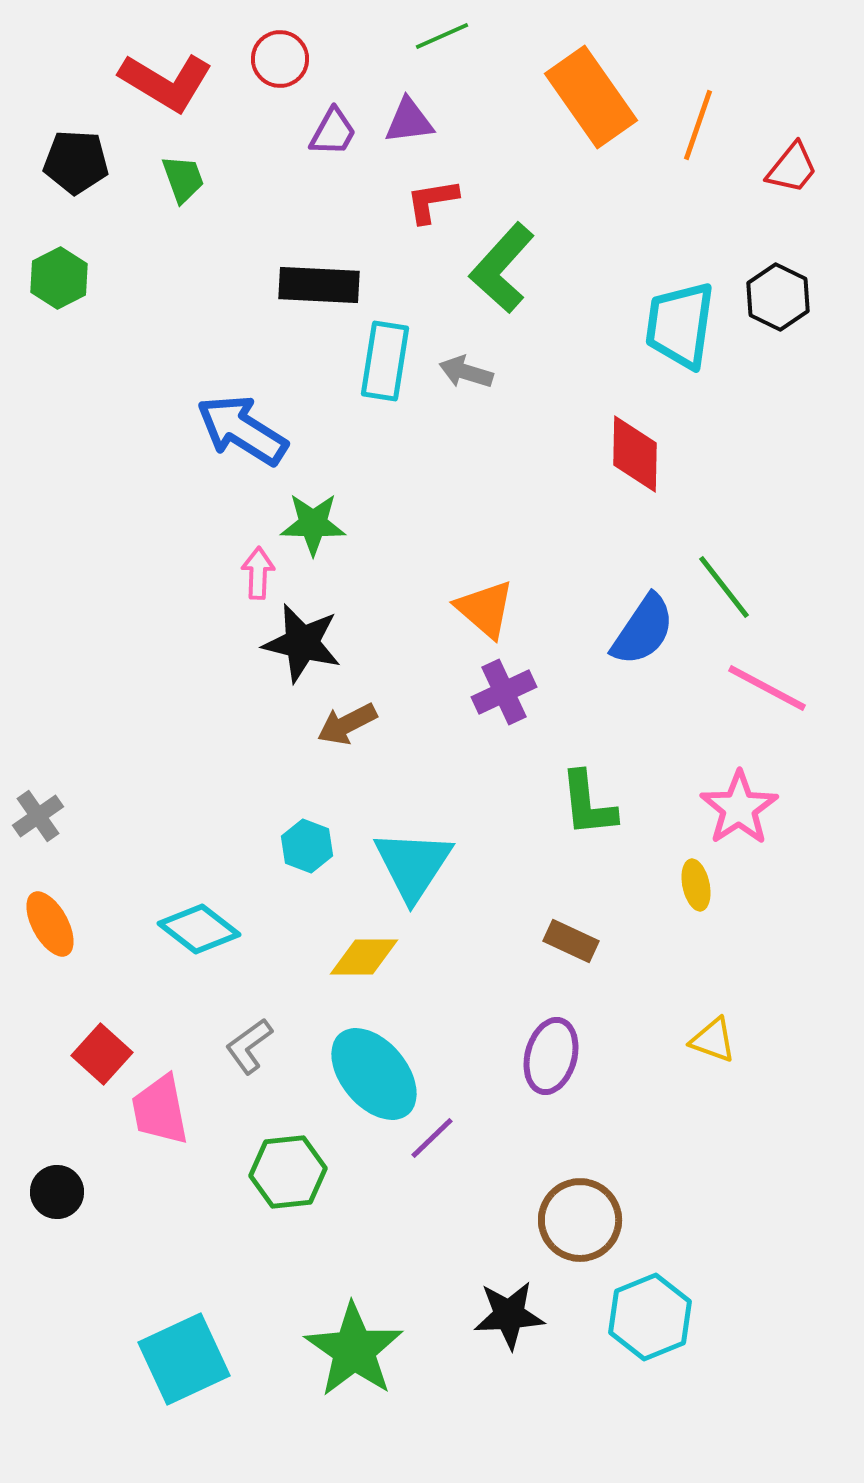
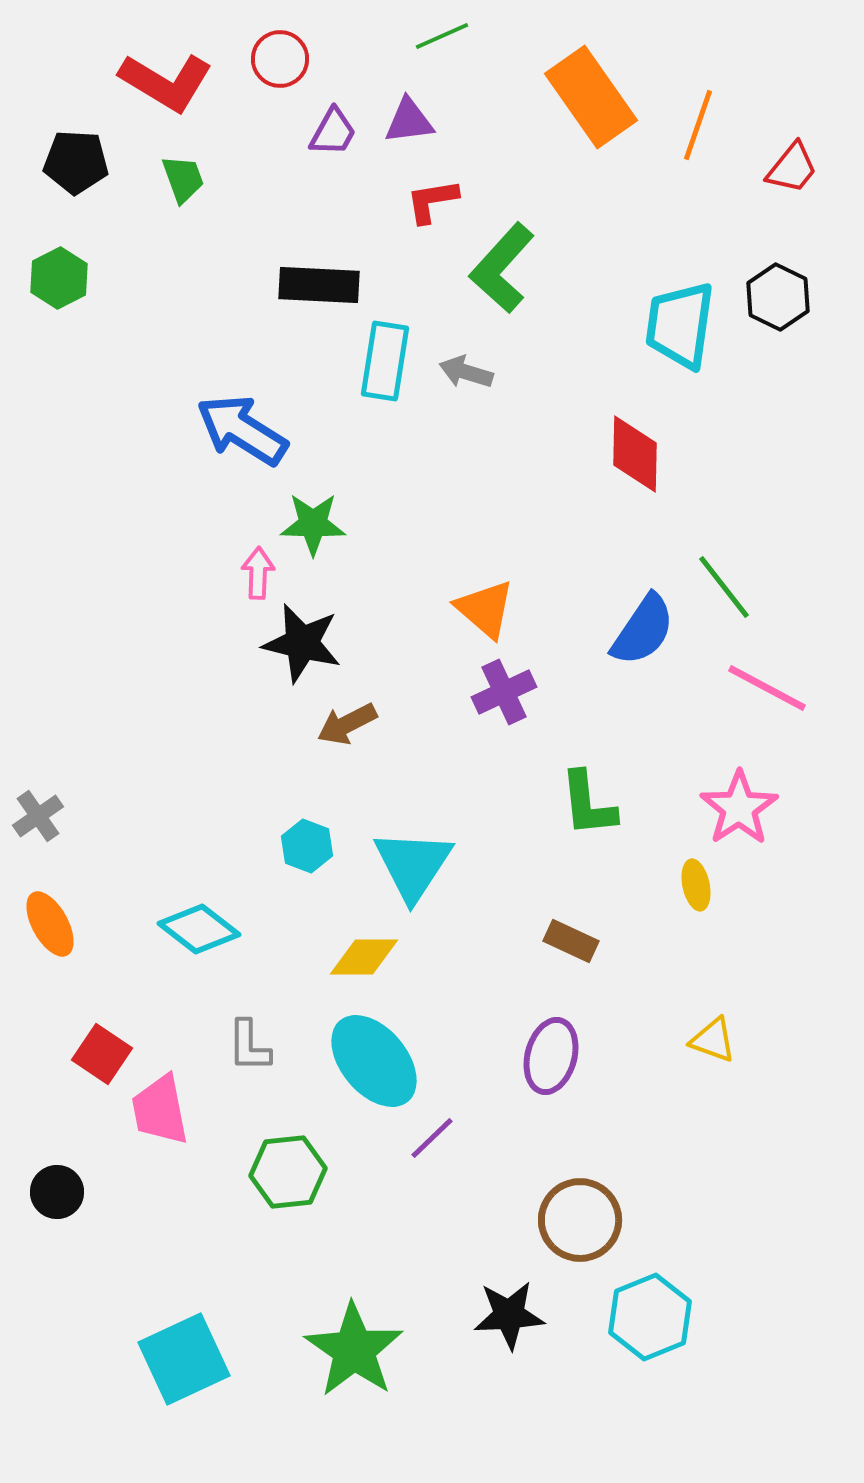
gray L-shape at (249, 1046): rotated 54 degrees counterclockwise
red square at (102, 1054): rotated 8 degrees counterclockwise
cyan ellipse at (374, 1074): moved 13 px up
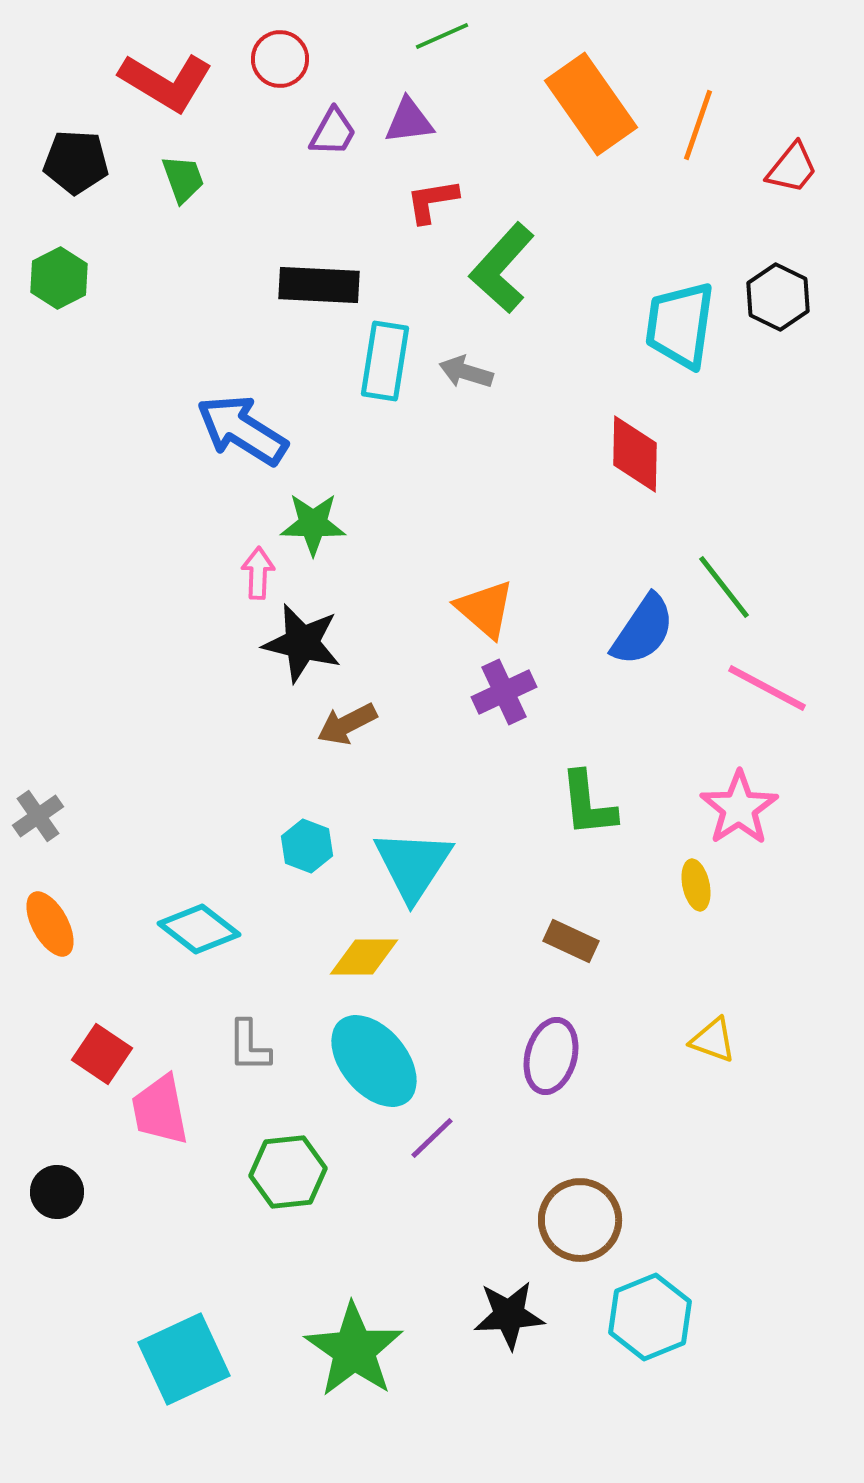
orange rectangle at (591, 97): moved 7 px down
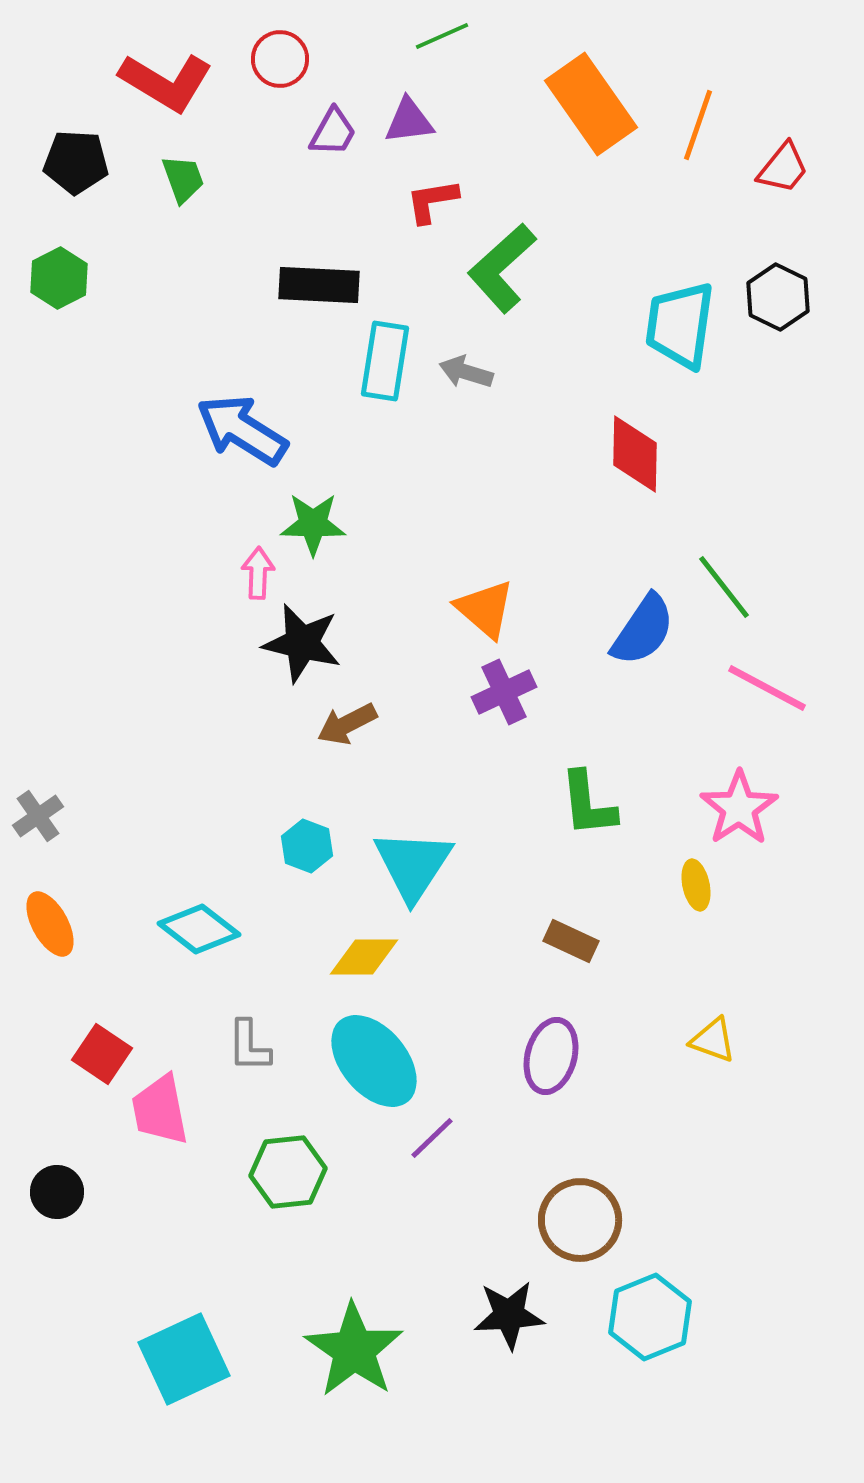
red trapezoid at (792, 168): moved 9 px left
green L-shape at (502, 268): rotated 6 degrees clockwise
